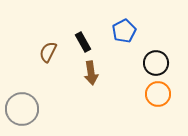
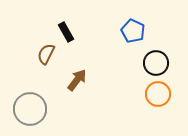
blue pentagon: moved 9 px right; rotated 20 degrees counterclockwise
black rectangle: moved 17 px left, 10 px up
brown semicircle: moved 2 px left, 2 px down
brown arrow: moved 14 px left, 7 px down; rotated 135 degrees counterclockwise
gray circle: moved 8 px right
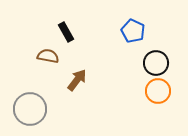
brown semicircle: moved 2 px right, 2 px down; rotated 75 degrees clockwise
orange circle: moved 3 px up
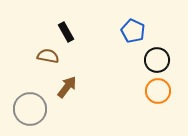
black circle: moved 1 px right, 3 px up
brown arrow: moved 10 px left, 7 px down
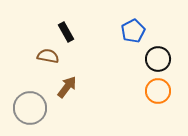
blue pentagon: rotated 20 degrees clockwise
black circle: moved 1 px right, 1 px up
gray circle: moved 1 px up
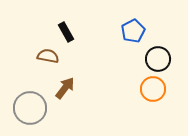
brown arrow: moved 2 px left, 1 px down
orange circle: moved 5 px left, 2 px up
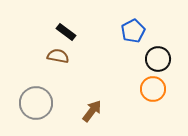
black rectangle: rotated 24 degrees counterclockwise
brown semicircle: moved 10 px right
brown arrow: moved 27 px right, 23 px down
gray circle: moved 6 px right, 5 px up
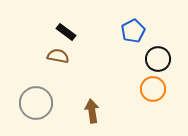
brown arrow: rotated 45 degrees counterclockwise
